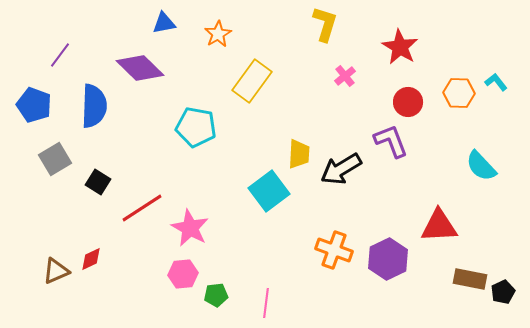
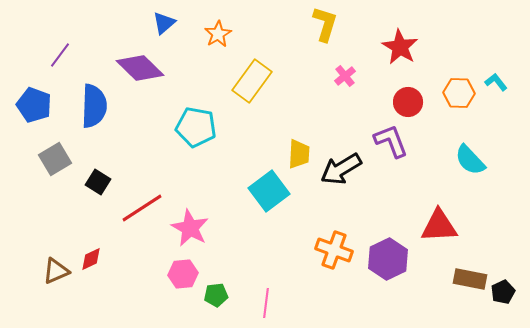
blue triangle: rotated 30 degrees counterclockwise
cyan semicircle: moved 11 px left, 6 px up
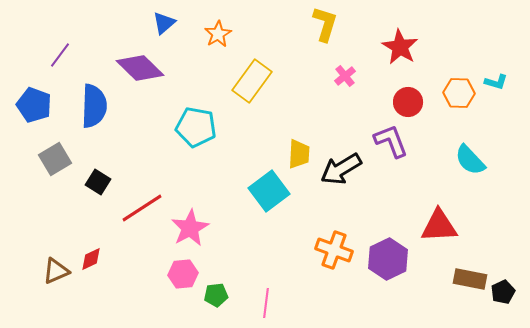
cyan L-shape: rotated 145 degrees clockwise
pink star: rotated 15 degrees clockwise
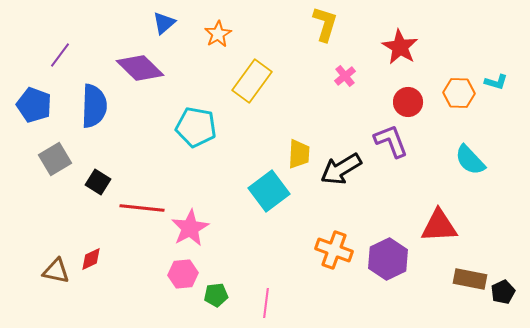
red line: rotated 39 degrees clockwise
brown triangle: rotated 36 degrees clockwise
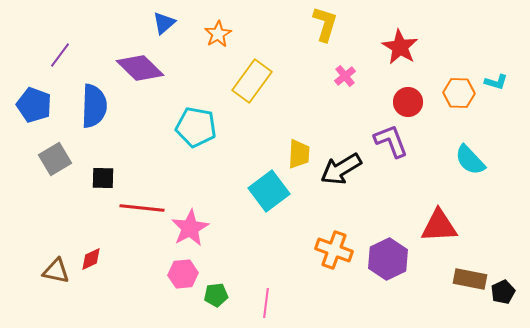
black square: moved 5 px right, 4 px up; rotated 30 degrees counterclockwise
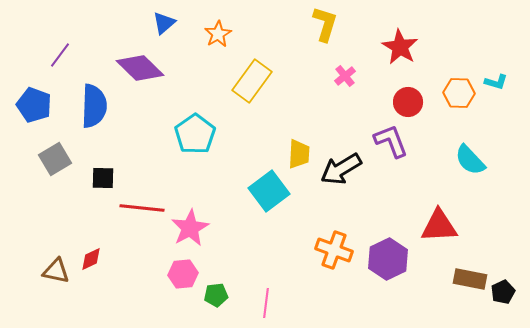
cyan pentagon: moved 1 px left, 7 px down; rotated 27 degrees clockwise
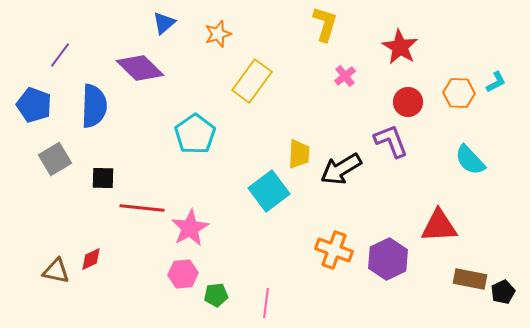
orange star: rotated 12 degrees clockwise
cyan L-shape: rotated 45 degrees counterclockwise
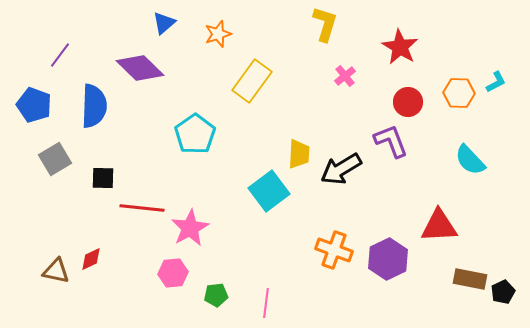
pink hexagon: moved 10 px left, 1 px up
